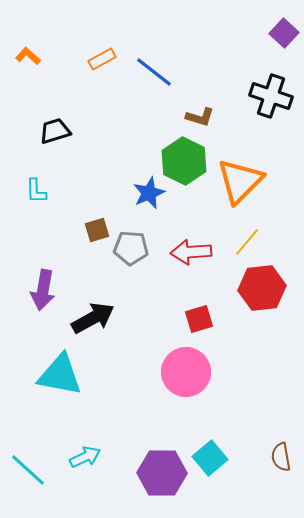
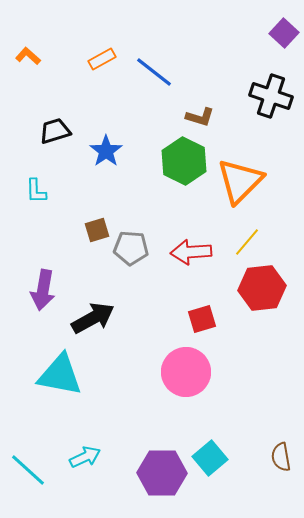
blue star: moved 43 px left, 42 px up; rotated 12 degrees counterclockwise
red square: moved 3 px right
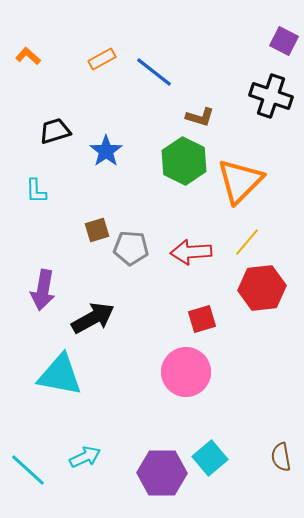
purple square: moved 8 px down; rotated 16 degrees counterclockwise
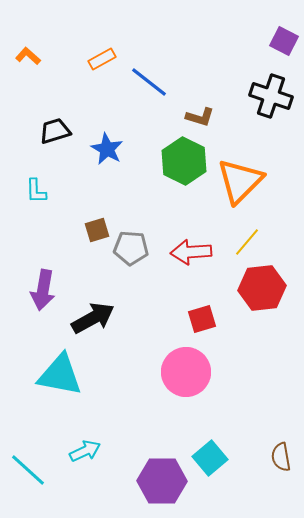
blue line: moved 5 px left, 10 px down
blue star: moved 1 px right, 2 px up; rotated 8 degrees counterclockwise
cyan arrow: moved 6 px up
purple hexagon: moved 8 px down
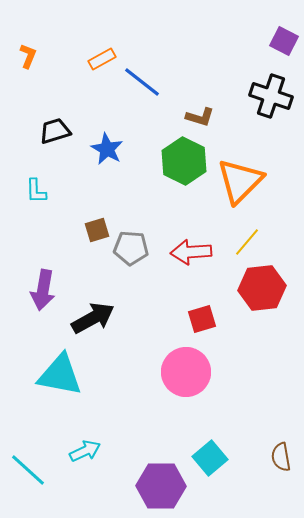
orange L-shape: rotated 70 degrees clockwise
blue line: moved 7 px left
purple hexagon: moved 1 px left, 5 px down
